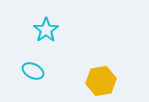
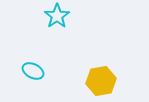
cyan star: moved 11 px right, 14 px up
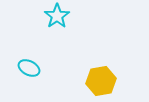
cyan ellipse: moved 4 px left, 3 px up
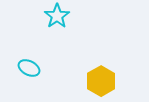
yellow hexagon: rotated 20 degrees counterclockwise
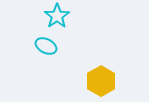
cyan ellipse: moved 17 px right, 22 px up
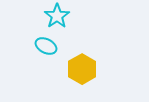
yellow hexagon: moved 19 px left, 12 px up
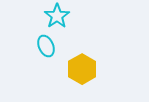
cyan ellipse: rotated 40 degrees clockwise
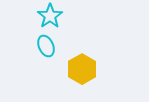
cyan star: moved 7 px left
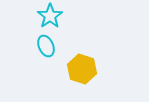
yellow hexagon: rotated 12 degrees counterclockwise
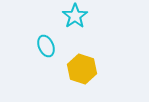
cyan star: moved 25 px right
